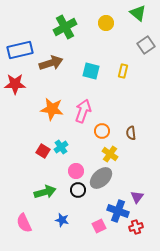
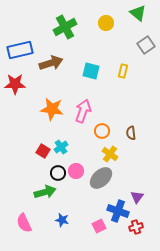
black circle: moved 20 px left, 17 px up
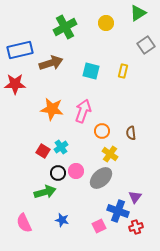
green triangle: rotated 48 degrees clockwise
purple triangle: moved 2 px left
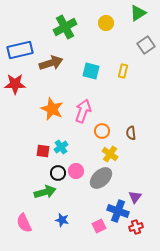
orange star: rotated 15 degrees clockwise
red square: rotated 24 degrees counterclockwise
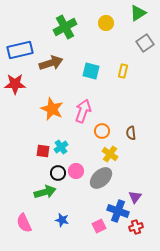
gray square: moved 1 px left, 2 px up
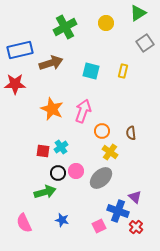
yellow cross: moved 2 px up
purple triangle: rotated 24 degrees counterclockwise
red cross: rotated 32 degrees counterclockwise
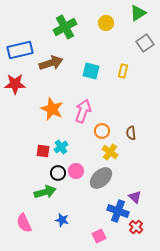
pink square: moved 10 px down
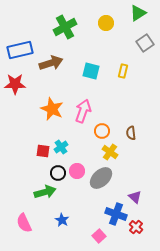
pink circle: moved 1 px right
blue cross: moved 2 px left, 3 px down
blue star: rotated 16 degrees clockwise
pink square: rotated 16 degrees counterclockwise
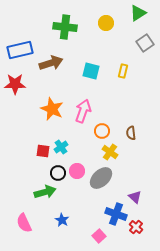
green cross: rotated 35 degrees clockwise
